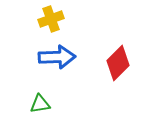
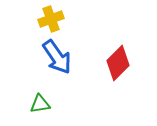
blue arrow: rotated 57 degrees clockwise
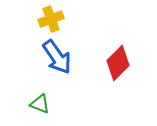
green triangle: rotated 30 degrees clockwise
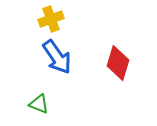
red diamond: rotated 28 degrees counterclockwise
green triangle: moved 1 px left
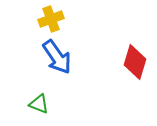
red diamond: moved 17 px right, 1 px up
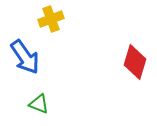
blue arrow: moved 32 px left
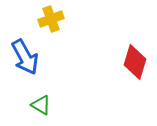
blue arrow: rotated 6 degrees clockwise
green triangle: moved 2 px right, 1 px down; rotated 10 degrees clockwise
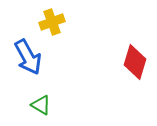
yellow cross: moved 1 px right, 3 px down
blue arrow: moved 3 px right
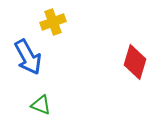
yellow cross: moved 1 px right
green triangle: rotated 10 degrees counterclockwise
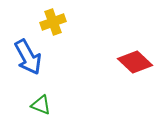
red diamond: rotated 64 degrees counterclockwise
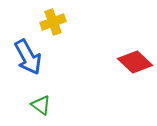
green triangle: rotated 15 degrees clockwise
